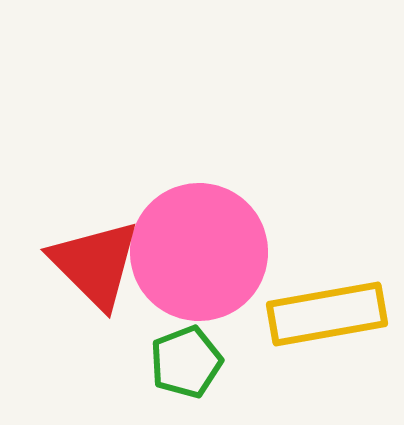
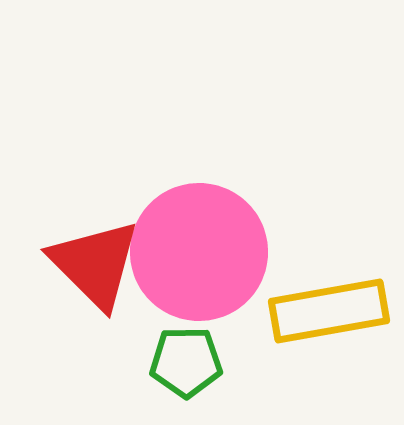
yellow rectangle: moved 2 px right, 3 px up
green pentagon: rotated 20 degrees clockwise
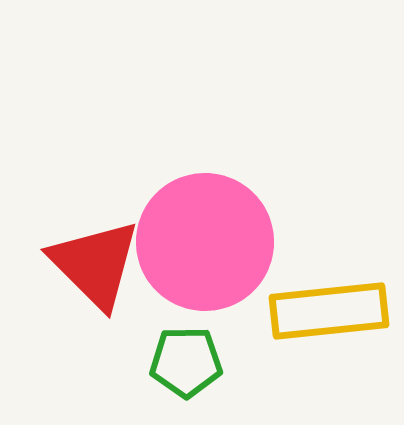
pink circle: moved 6 px right, 10 px up
yellow rectangle: rotated 4 degrees clockwise
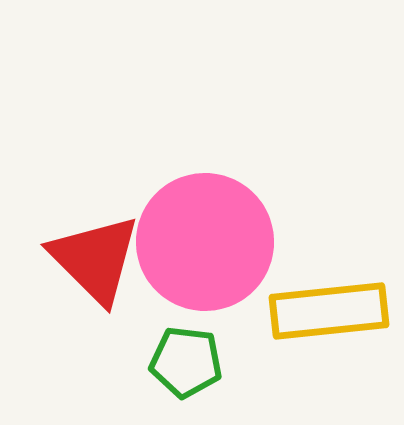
red triangle: moved 5 px up
green pentagon: rotated 8 degrees clockwise
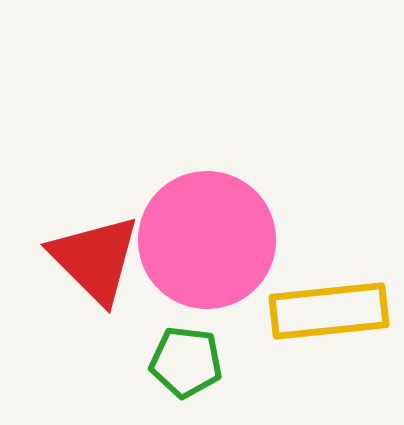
pink circle: moved 2 px right, 2 px up
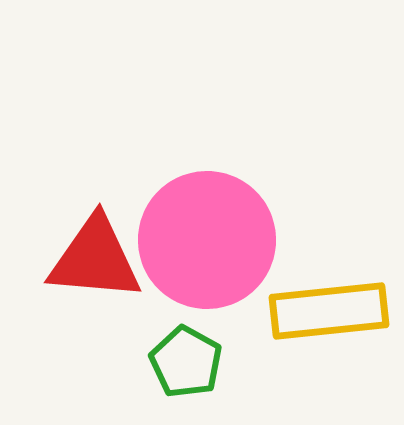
red triangle: rotated 40 degrees counterclockwise
green pentagon: rotated 22 degrees clockwise
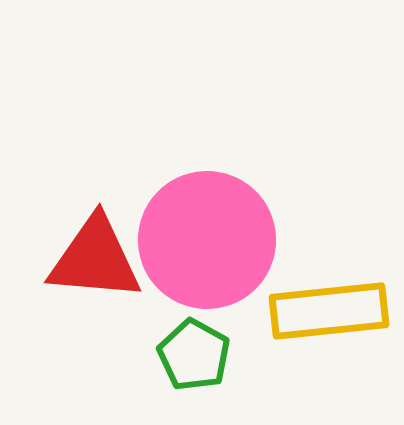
green pentagon: moved 8 px right, 7 px up
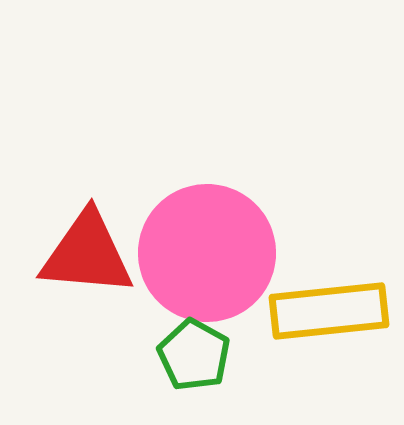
pink circle: moved 13 px down
red triangle: moved 8 px left, 5 px up
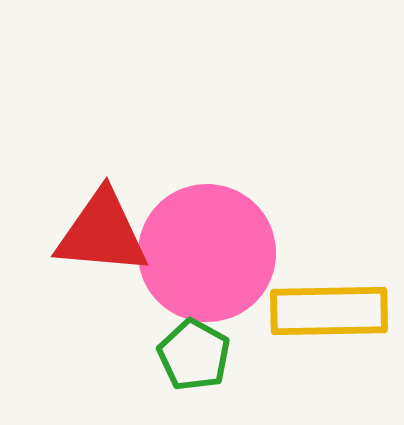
red triangle: moved 15 px right, 21 px up
yellow rectangle: rotated 5 degrees clockwise
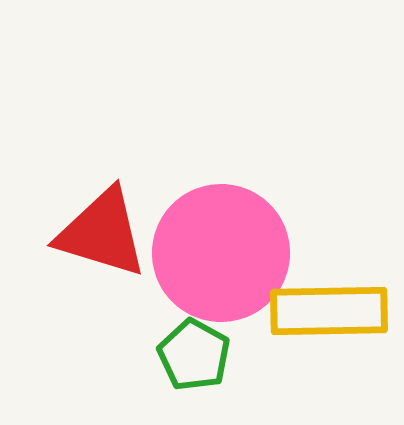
red triangle: rotated 12 degrees clockwise
pink circle: moved 14 px right
